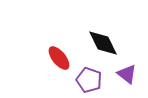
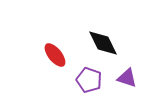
red ellipse: moved 4 px left, 3 px up
purple triangle: moved 4 px down; rotated 20 degrees counterclockwise
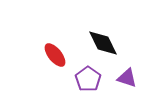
purple pentagon: moved 1 px left, 1 px up; rotated 15 degrees clockwise
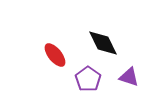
purple triangle: moved 2 px right, 1 px up
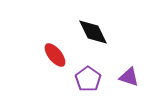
black diamond: moved 10 px left, 11 px up
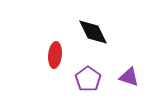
red ellipse: rotated 45 degrees clockwise
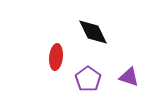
red ellipse: moved 1 px right, 2 px down
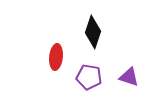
black diamond: rotated 44 degrees clockwise
purple pentagon: moved 1 px right, 2 px up; rotated 25 degrees counterclockwise
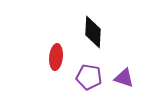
black diamond: rotated 16 degrees counterclockwise
purple triangle: moved 5 px left, 1 px down
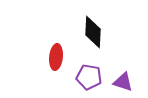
purple triangle: moved 1 px left, 4 px down
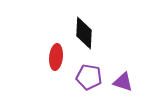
black diamond: moved 9 px left, 1 px down
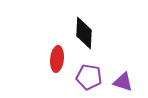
red ellipse: moved 1 px right, 2 px down
